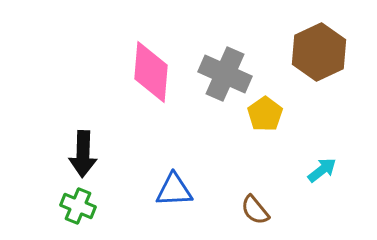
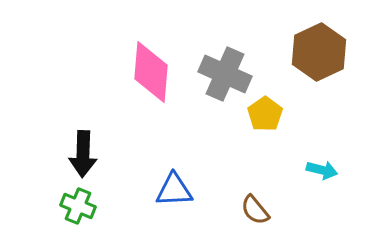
cyan arrow: rotated 52 degrees clockwise
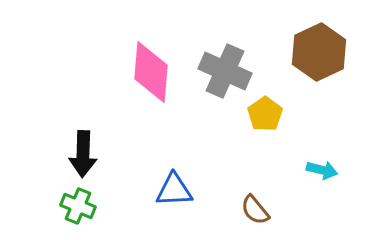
gray cross: moved 3 px up
